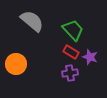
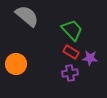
gray semicircle: moved 5 px left, 5 px up
green trapezoid: moved 1 px left
purple star: moved 1 px down; rotated 14 degrees counterclockwise
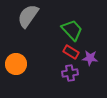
gray semicircle: moved 1 px right; rotated 95 degrees counterclockwise
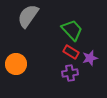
purple star: rotated 21 degrees counterclockwise
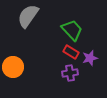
orange circle: moved 3 px left, 3 px down
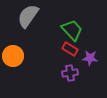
red rectangle: moved 1 px left, 3 px up
purple star: rotated 21 degrees clockwise
orange circle: moved 11 px up
